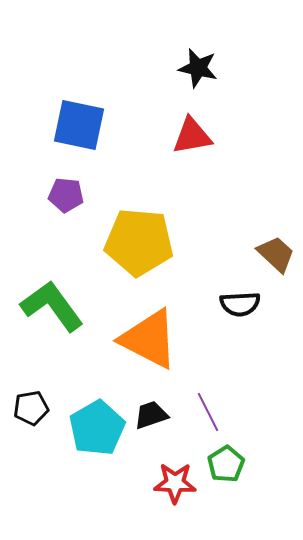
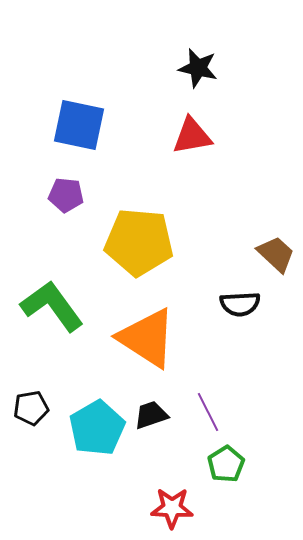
orange triangle: moved 2 px left, 1 px up; rotated 6 degrees clockwise
red star: moved 3 px left, 25 px down
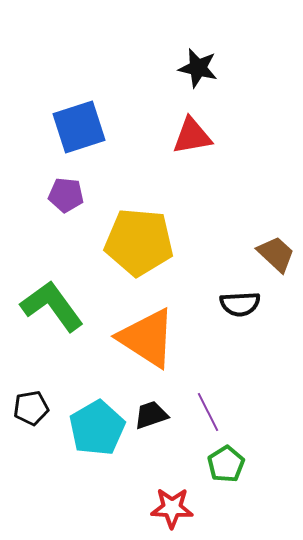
blue square: moved 2 px down; rotated 30 degrees counterclockwise
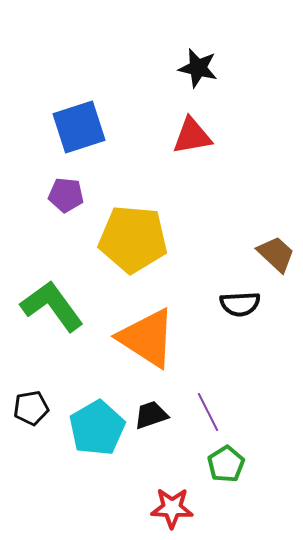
yellow pentagon: moved 6 px left, 3 px up
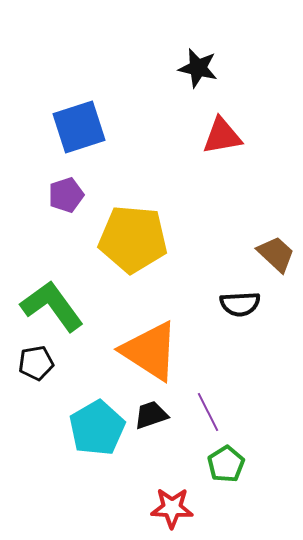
red triangle: moved 30 px right
purple pentagon: rotated 24 degrees counterclockwise
orange triangle: moved 3 px right, 13 px down
black pentagon: moved 5 px right, 45 px up
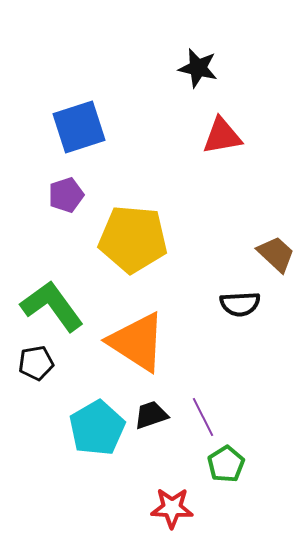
orange triangle: moved 13 px left, 9 px up
purple line: moved 5 px left, 5 px down
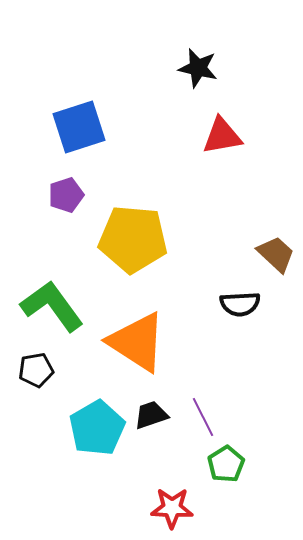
black pentagon: moved 7 px down
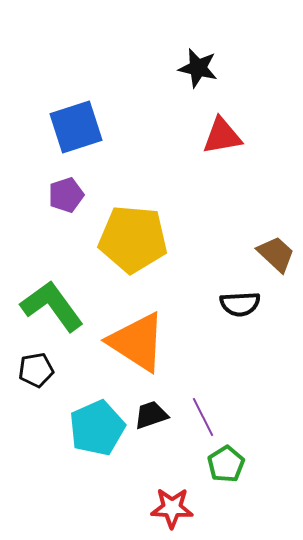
blue square: moved 3 px left
cyan pentagon: rotated 6 degrees clockwise
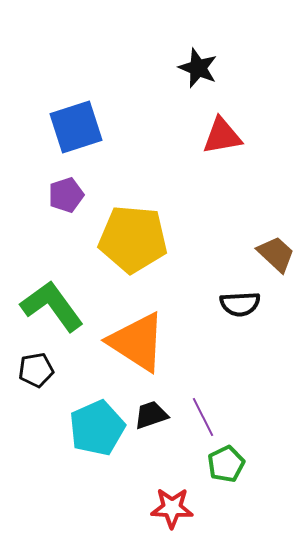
black star: rotated 9 degrees clockwise
green pentagon: rotated 6 degrees clockwise
